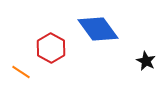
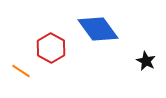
orange line: moved 1 px up
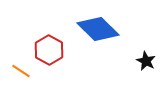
blue diamond: rotated 9 degrees counterclockwise
red hexagon: moved 2 px left, 2 px down
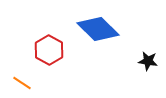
black star: moved 2 px right; rotated 18 degrees counterclockwise
orange line: moved 1 px right, 12 px down
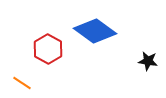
blue diamond: moved 3 px left, 2 px down; rotated 9 degrees counterclockwise
red hexagon: moved 1 px left, 1 px up
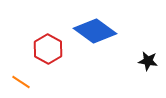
orange line: moved 1 px left, 1 px up
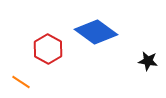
blue diamond: moved 1 px right, 1 px down
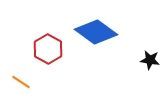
black star: moved 2 px right, 1 px up
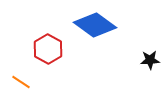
blue diamond: moved 1 px left, 7 px up
black star: rotated 12 degrees counterclockwise
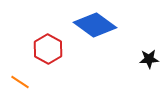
black star: moved 1 px left, 1 px up
orange line: moved 1 px left
